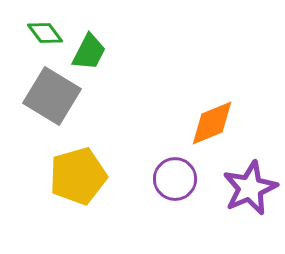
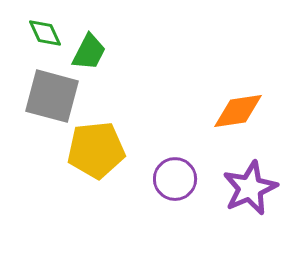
green diamond: rotated 12 degrees clockwise
gray square: rotated 16 degrees counterclockwise
orange diamond: moved 26 px right, 12 px up; rotated 14 degrees clockwise
yellow pentagon: moved 18 px right, 26 px up; rotated 10 degrees clockwise
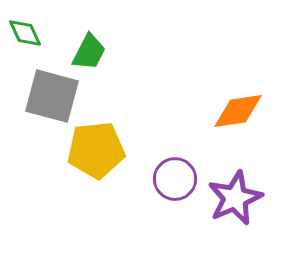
green diamond: moved 20 px left
purple star: moved 15 px left, 10 px down
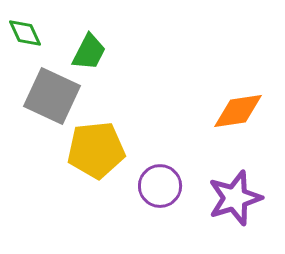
gray square: rotated 10 degrees clockwise
purple circle: moved 15 px left, 7 px down
purple star: rotated 6 degrees clockwise
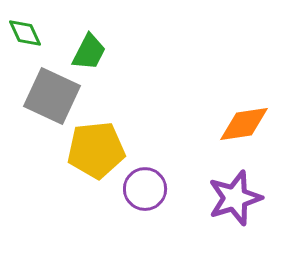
orange diamond: moved 6 px right, 13 px down
purple circle: moved 15 px left, 3 px down
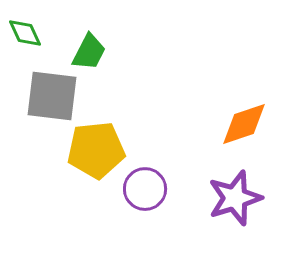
gray square: rotated 18 degrees counterclockwise
orange diamond: rotated 10 degrees counterclockwise
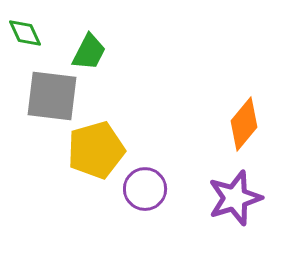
orange diamond: rotated 32 degrees counterclockwise
yellow pentagon: rotated 10 degrees counterclockwise
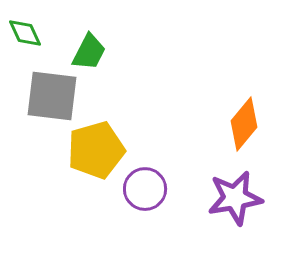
purple star: rotated 8 degrees clockwise
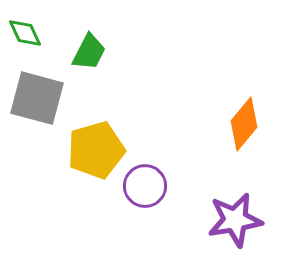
gray square: moved 15 px left, 2 px down; rotated 8 degrees clockwise
purple circle: moved 3 px up
purple star: moved 22 px down
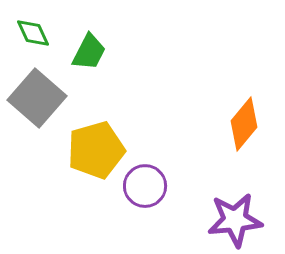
green diamond: moved 8 px right
gray square: rotated 26 degrees clockwise
purple star: rotated 4 degrees clockwise
